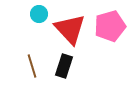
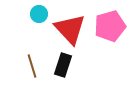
black rectangle: moved 1 px left, 1 px up
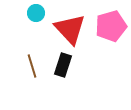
cyan circle: moved 3 px left, 1 px up
pink pentagon: moved 1 px right
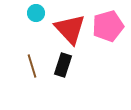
pink pentagon: moved 3 px left
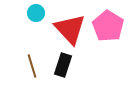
pink pentagon: rotated 24 degrees counterclockwise
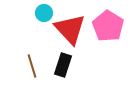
cyan circle: moved 8 px right
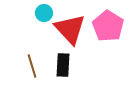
black rectangle: rotated 15 degrees counterclockwise
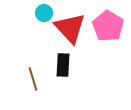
red triangle: moved 1 px up
brown line: moved 1 px right, 13 px down
